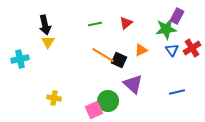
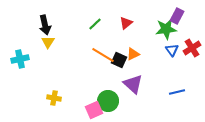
green line: rotated 32 degrees counterclockwise
orange triangle: moved 8 px left, 4 px down
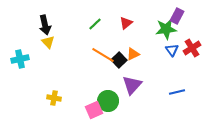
yellow triangle: rotated 16 degrees counterclockwise
black square: rotated 21 degrees clockwise
purple triangle: moved 1 px left, 1 px down; rotated 30 degrees clockwise
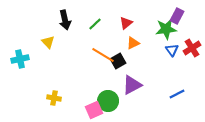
black arrow: moved 20 px right, 5 px up
orange triangle: moved 11 px up
black square: moved 1 px left, 1 px down; rotated 14 degrees clockwise
purple triangle: rotated 20 degrees clockwise
blue line: moved 2 px down; rotated 14 degrees counterclockwise
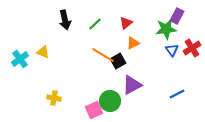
yellow triangle: moved 5 px left, 10 px down; rotated 24 degrees counterclockwise
cyan cross: rotated 24 degrees counterclockwise
green circle: moved 2 px right
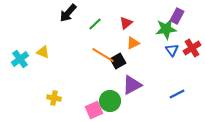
black arrow: moved 3 px right, 7 px up; rotated 54 degrees clockwise
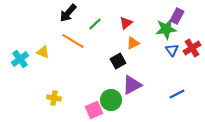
orange line: moved 30 px left, 14 px up
green circle: moved 1 px right, 1 px up
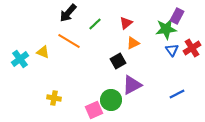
orange line: moved 4 px left
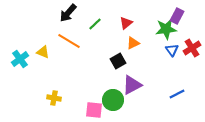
green circle: moved 2 px right
pink square: rotated 30 degrees clockwise
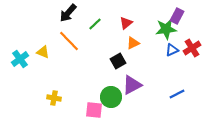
orange line: rotated 15 degrees clockwise
blue triangle: rotated 40 degrees clockwise
green circle: moved 2 px left, 3 px up
